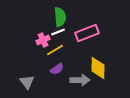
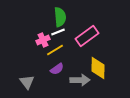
pink rectangle: moved 3 px down; rotated 15 degrees counterclockwise
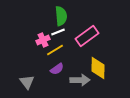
green semicircle: moved 1 px right, 1 px up
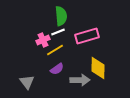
pink rectangle: rotated 20 degrees clockwise
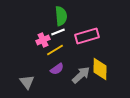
yellow diamond: moved 2 px right, 1 px down
gray arrow: moved 1 px right, 5 px up; rotated 42 degrees counterclockwise
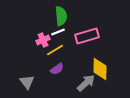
gray arrow: moved 5 px right, 8 px down
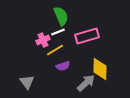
green semicircle: rotated 18 degrees counterclockwise
purple semicircle: moved 6 px right, 3 px up; rotated 16 degrees clockwise
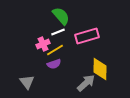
green semicircle: rotated 18 degrees counterclockwise
pink cross: moved 4 px down
purple semicircle: moved 9 px left, 2 px up
